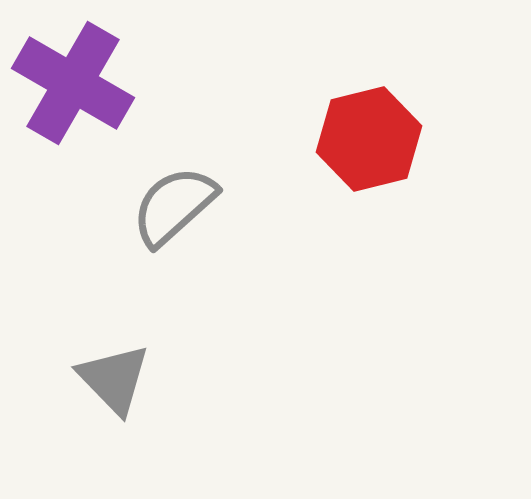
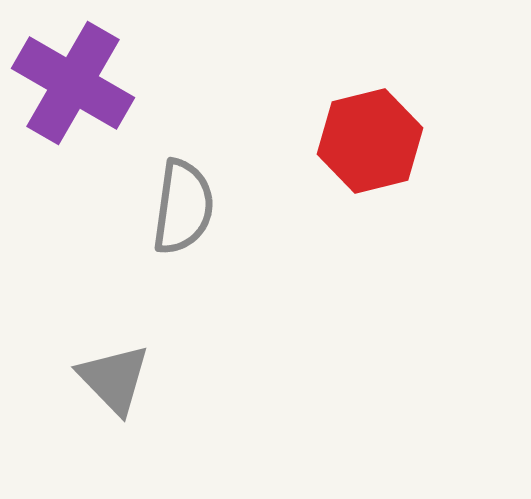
red hexagon: moved 1 px right, 2 px down
gray semicircle: moved 9 px right, 1 px down; rotated 140 degrees clockwise
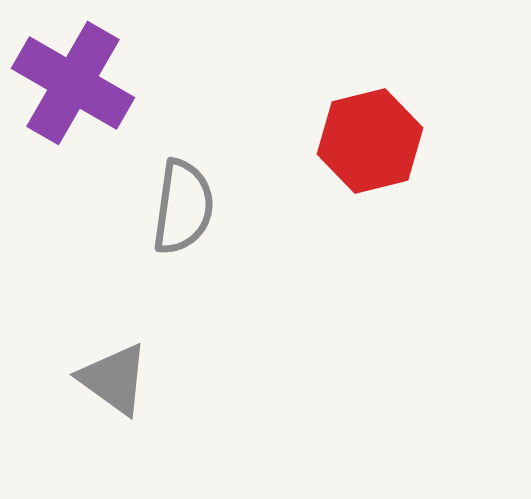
gray triangle: rotated 10 degrees counterclockwise
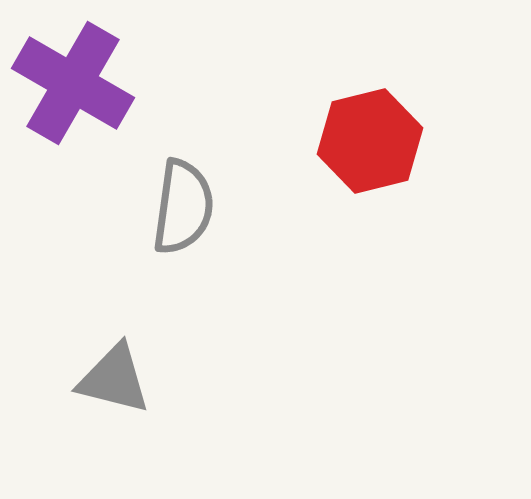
gray triangle: rotated 22 degrees counterclockwise
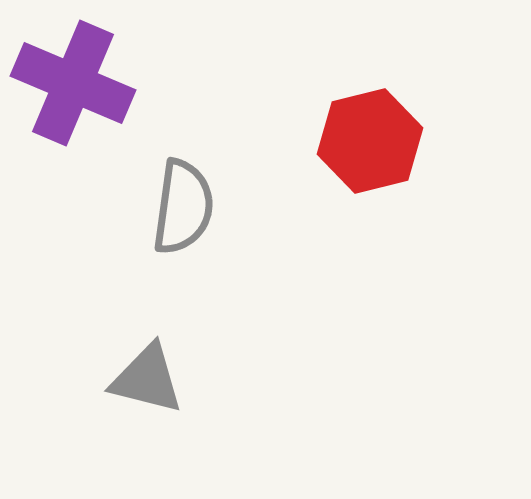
purple cross: rotated 7 degrees counterclockwise
gray triangle: moved 33 px right
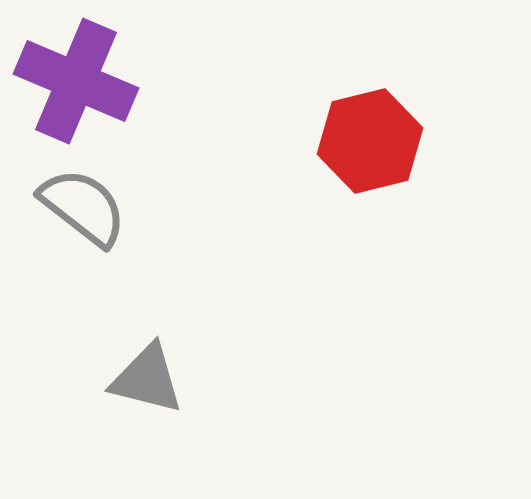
purple cross: moved 3 px right, 2 px up
gray semicircle: moved 100 px left; rotated 60 degrees counterclockwise
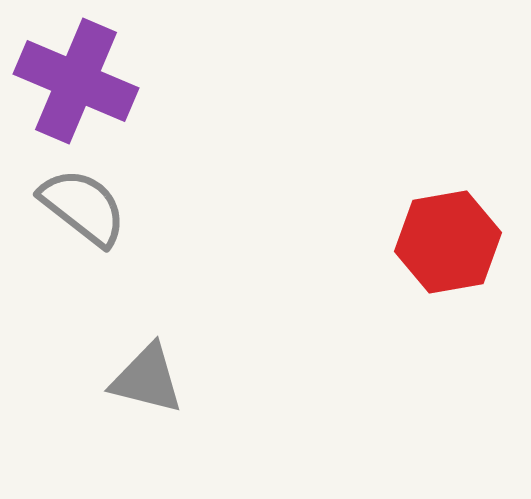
red hexagon: moved 78 px right, 101 px down; rotated 4 degrees clockwise
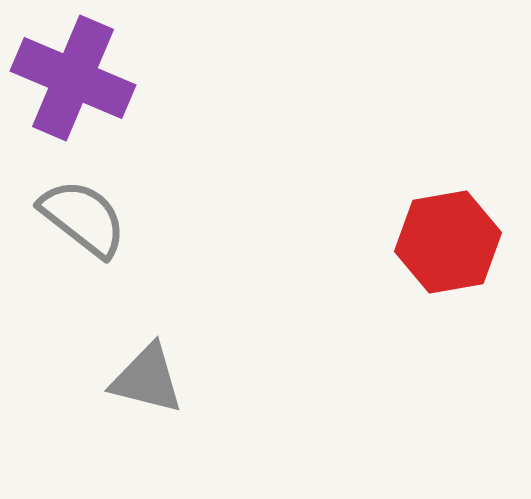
purple cross: moved 3 px left, 3 px up
gray semicircle: moved 11 px down
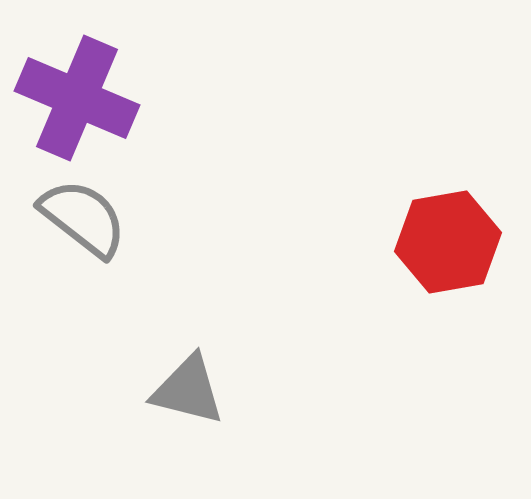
purple cross: moved 4 px right, 20 px down
gray triangle: moved 41 px right, 11 px down
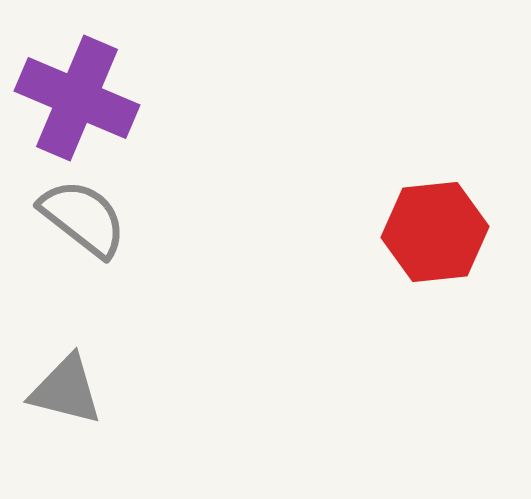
red hexagon: moved 13 px left, 10 px up; rotated 4 degrees clockwise
gray triangle: moved 122 px left
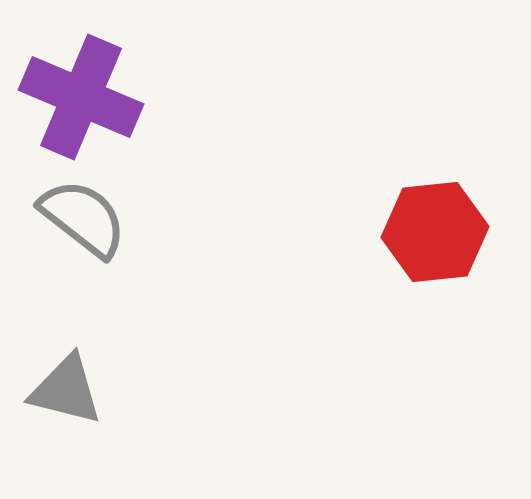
purple cross: moved 4 px right, 1 px up
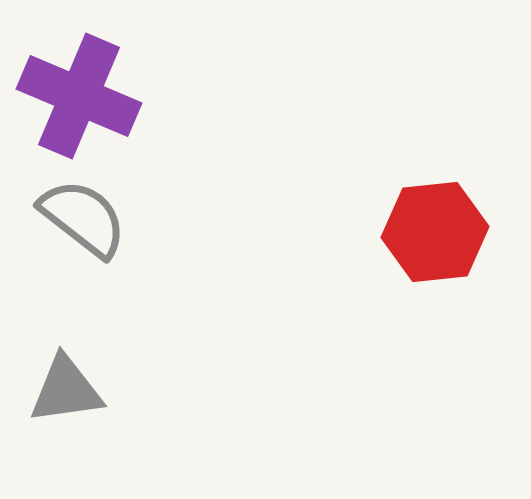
purple cross: moved 2 px left, 1 px up
gray triangle: rotated 22 degrees counterclockwise
